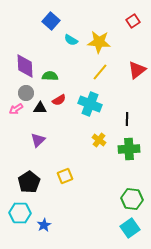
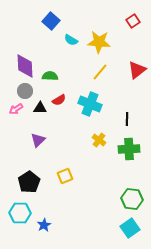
gray circle: moved 1 px left, 2 px up
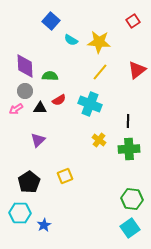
black line: moved 1 px right, 2 px down
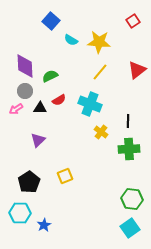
green semicircle: rotated 28 degrees counterclockwise
yellow cross: moved 2 px right, 8 px up
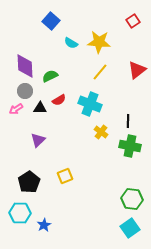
cyan semicircle: moved 3 px down
green cross: moved 1 px right, 3 px up; rotated 15 degrees clockwise
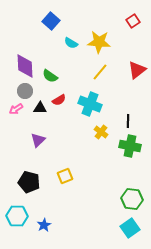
green semicircle: rotated 119 degrees counterclockwise
black pentagon: rotated 25 degrees counterclockwise
cyan hexagon: moved 3 px left, 3 px down
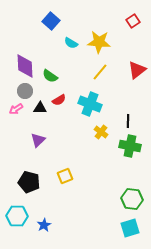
cyan square: rotated 18 degrees clockwise
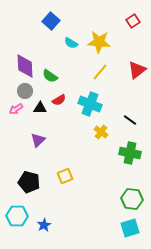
black line: moved 2 px right, 1 px up; rotated 56 degrees counterclockwise
green cross: moved 7 px down
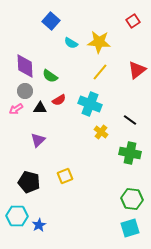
blue star: moved 5 px left
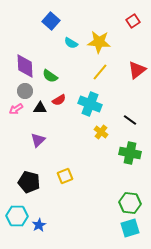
green hexagon: moved 2 px left, 4 px down
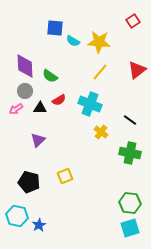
blue square: moved 4 px right, 7 px down; rotated 36 degrees counterclockwise
cyan semicircle: moved 2 px right, 2 px up
cyan hexagon: rotated 10 degrees clockwise
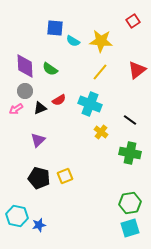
yellow star: moved 2 px right, 1 px up
green semicircle: moved 7 px up
black triangle: rotated 24 degrees counterclockwise
black pentagon: moved 10 px right, 4 px up
green hexagon: rotated 15 degrees counterclockwise
blue star: rotated 16 degrees clockwise
